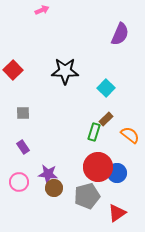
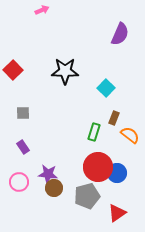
brown rectangle: moved 8 px right, 1 px up; rotated 24 degrees counterclockwise
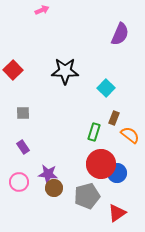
red circle: moved 3 px right, 3 px up
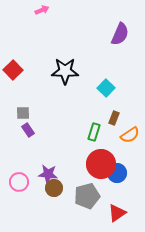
orange semicircle: rotated 108 degrees clockwise
purple rectangle: moved 5 px right, 17 px up
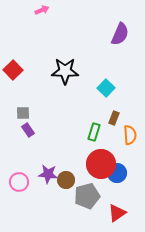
orange semicircle: rotated 60 degrees counterclockwise
brown circle: moved 12 px right, 8 px up
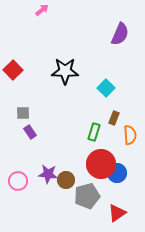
pink arrow: rotated 16 degrees counterclockwise
purple rectangle: moved 2 px right, 2 px down
pink circle: moved 1 px left, 1 px up
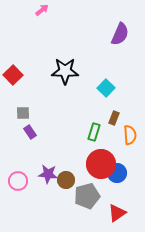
red square: moved 5 px down
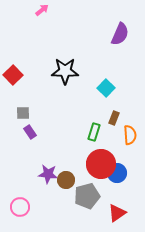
pink circle: moved 2 px right, 26 px down
